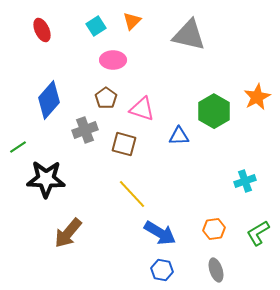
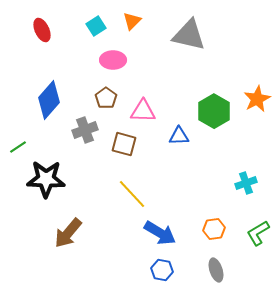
orange star: moved 2 px down
pink triangle: moved 1 px right, 2 px down; rotated 16 degrees counterclockwise
cyan cross: moved 1 px right, 2 px down
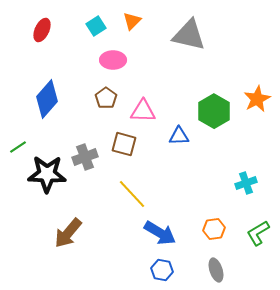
red ellipse: rotated 50 degrees clockwise
blue diamond: moved 2 px left, 1 px up
gray cross: moved 27 px down
black star: moved 1 px right, 5 px up
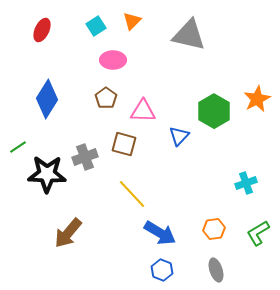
blue diamond: rotated 9 degrees counterclockwise
blue triangle: rotated 45 degrees counterclockwise
blue hexagon: rotated 10 degrees clockwise
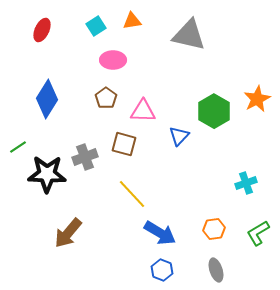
orange triangle: rotated 36 degrees clockwise
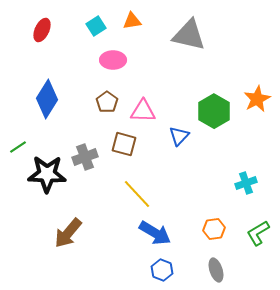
brown pentagon: moved 1 px right, 4 px down
yellow line: moved 5 px right
blue arrow: moved 5 px left
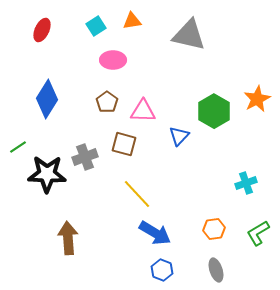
brown arrow: moved 5 px down; rotated 136 degrees clockwise
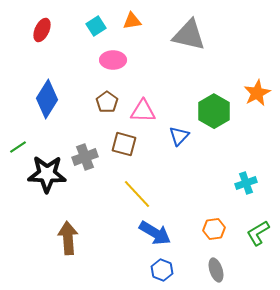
orange star: moved 6 px up
